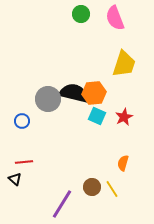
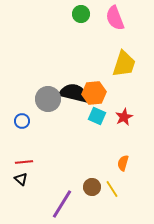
black triangle: moved 6 px right
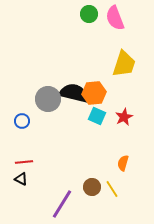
green circle: moved 8 px right
black triangle: rotated 16 degrees counterclockwise
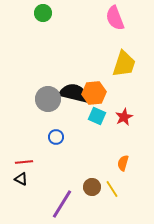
green circle: moved 46 px left, 1 px up
blue circle: moved 34 px right, 16 px down
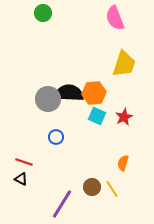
black semicircle: moved 5 px left; rotated 12 degrees counterclockwise
red line: rotated 24 degrees clockwise
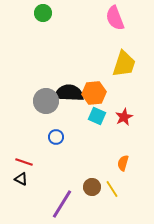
gray circle: moved 2 px left, 2 px down
